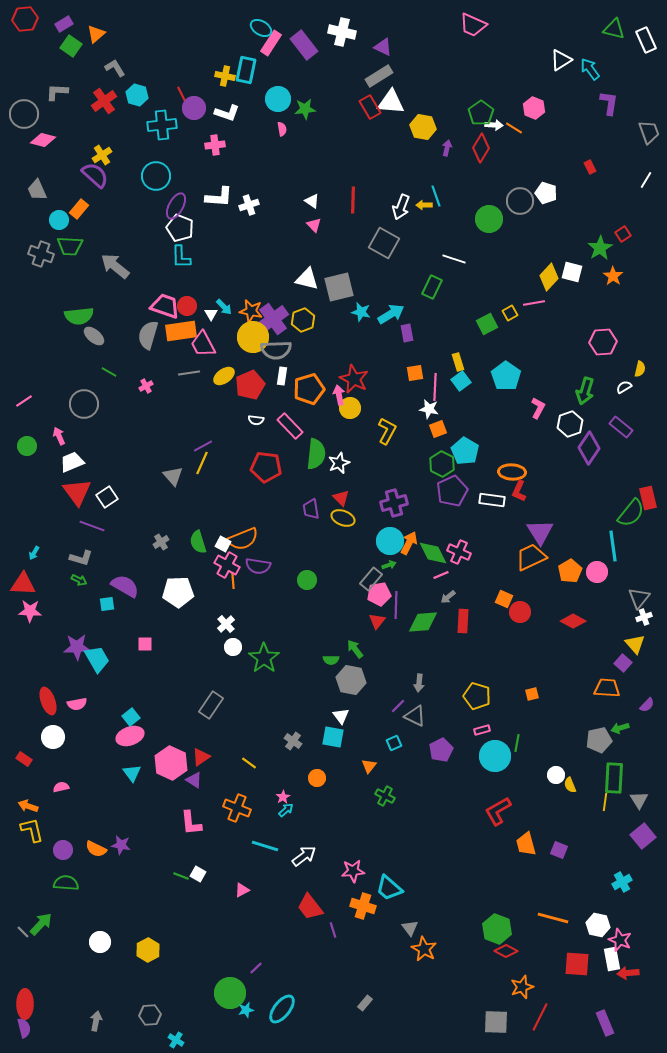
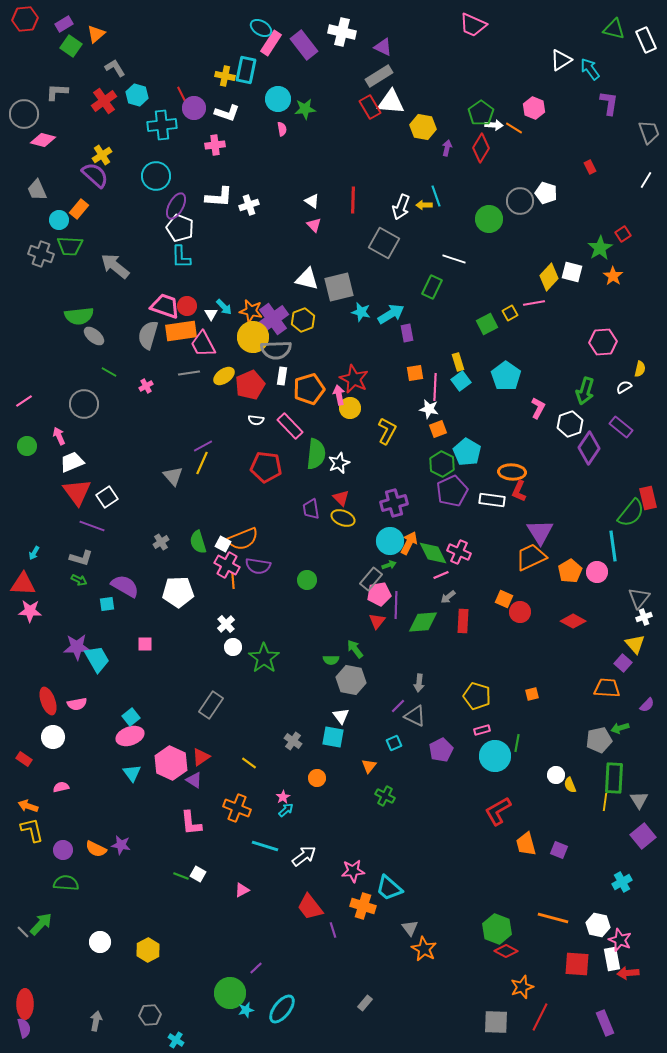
cyan pentagon at (465, 451): moved 2 px right, 1 px down
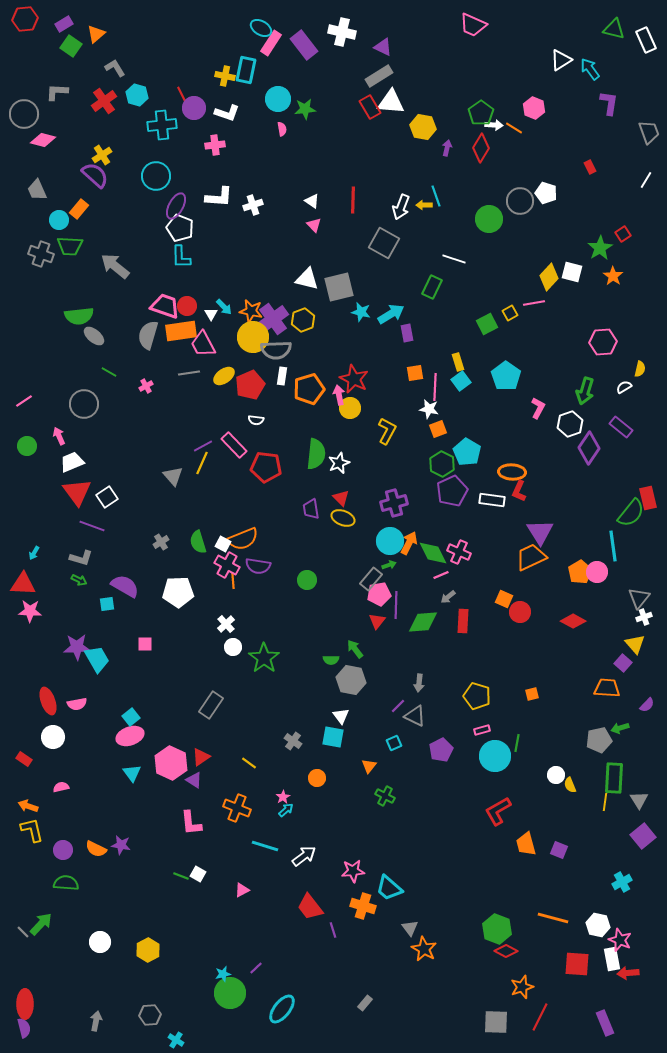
white cross at (249, 205): moved 4 px right
pink rectangle at (290, 426): moved 56 px left, 19 px down
orange pentagon at (570, 571): moved 10 px right, 1 px down
cyan star at (246, 1010): moved 23 px left, 36 px up
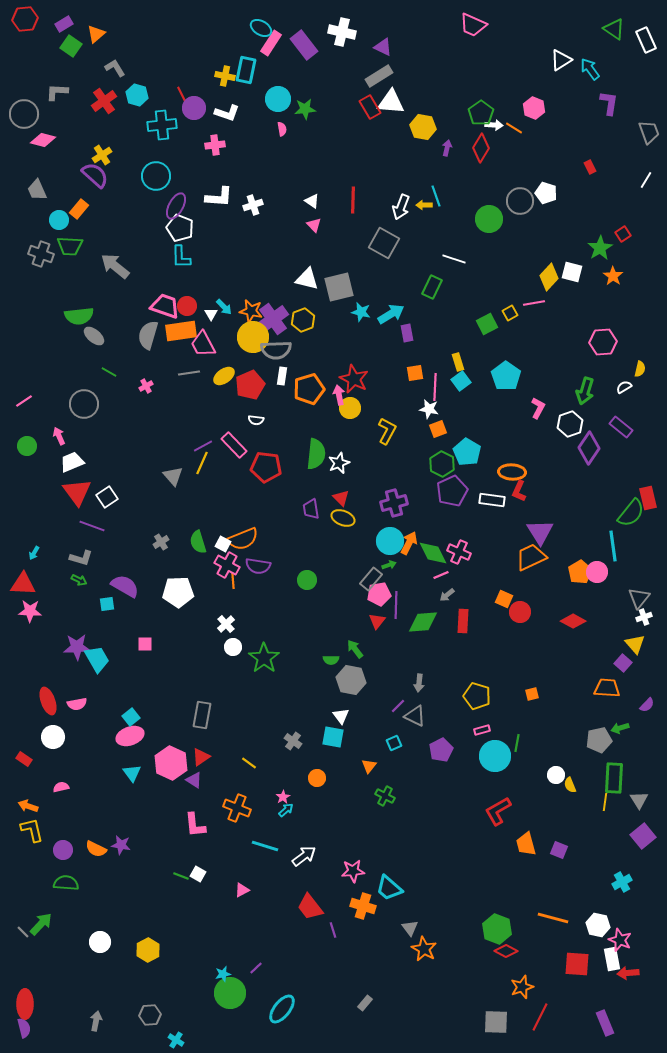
green triangle at (614, 29): rotated 20 degrees clockwise
gray arrow at (448, 597): moved 1 px left, 2 px up
gray rectangle at (211, 705): moved 9 px left, 10 px down; rotated 24 degrees counterclockwise
pink L-shape at (191, 823): moved 4 px right, 2 px down
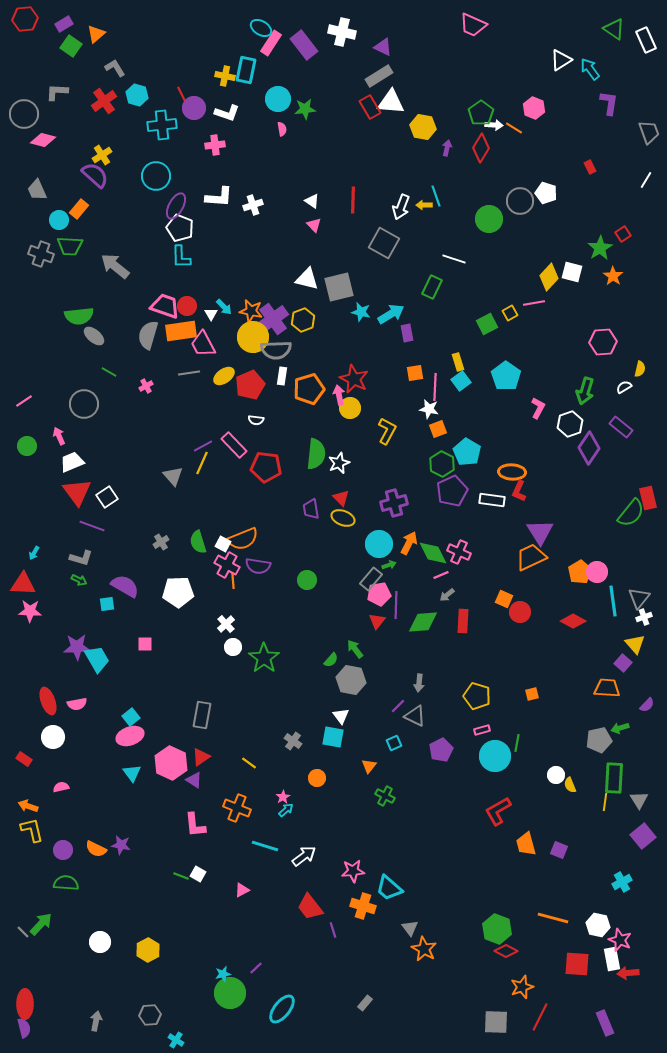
cyan circle at (390, 541): moved 11 px left, 3 px down
cyan line at (613, 546): moved 55 px down
green semicircle at (331, 660): rotated 49 degrees counterclockwise
